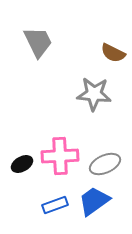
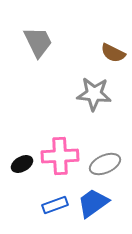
blue trapezoid: moved 1 px left, 2 px down
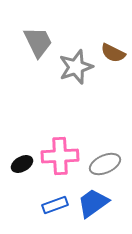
gray star: moved 18 px left, 27 px up; rotated 24 degrees counterclockwise
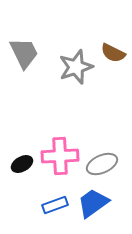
gray trapezoid: moved 14 px left, 11 px down
gray ellipse: moved 3 px left
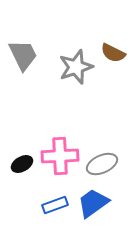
gray trapezoid: moved 1 px left, 2 px down
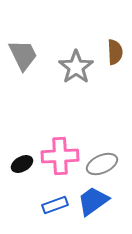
brown semicircle: moved 2 px right, 1 px up; rotated 120 degrees counterclockwise
gray star: rotated 16 degrees counterclockwise
blue trapezoid: moved 2 px up
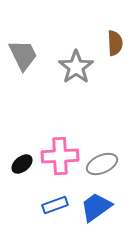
brown semicircle: moved 9 px up
black ellipse: rotated 10 degrees counterclockwise
blue trapezoid: moved 3 px right, 6 px down
